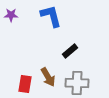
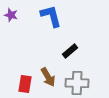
purple star: rotated 16 degrees clockwise
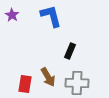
purple star: moved 1 px right; rotated 16 degrees clockwise
black rectangle: rotated 28 degrees counterclockwise
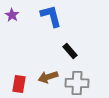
black rectangle: rotated 63 degrees counterclockwise
brown arrow: rotated 102 degrees clockwise
red rectangle: moved 6 px left
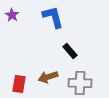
blue L-shape: moved 2 px right, 1 px down
gray cross: moved 3 px right
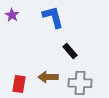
brown arrow: rotated 18 degrees clockwise
